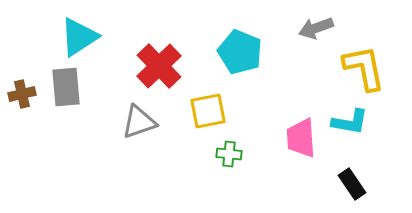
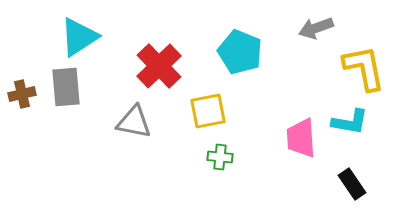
gray triangle: moved 5 px left; rotated 30 degrees clockwise
green cross: moved 9 px left, 3 px down
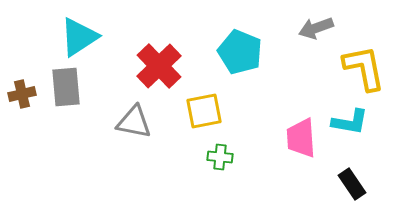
yellow square: moved 4 px left
